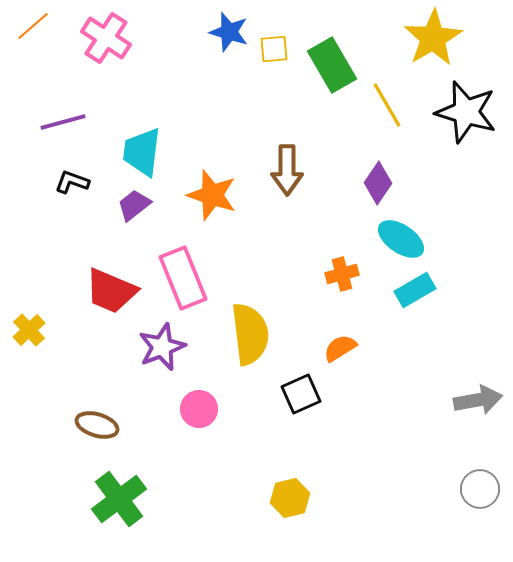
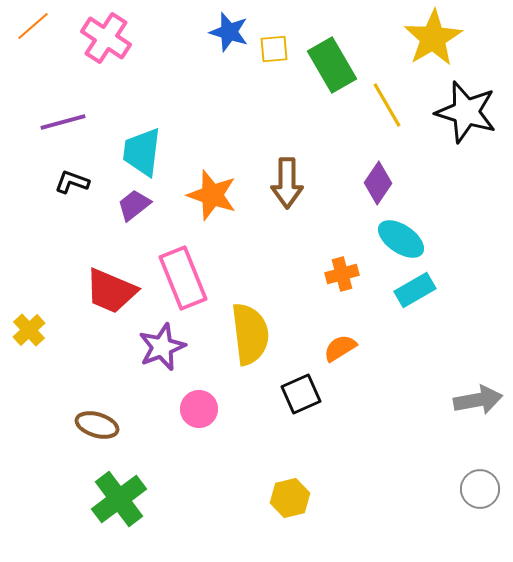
brown arrow: moved 13 px down
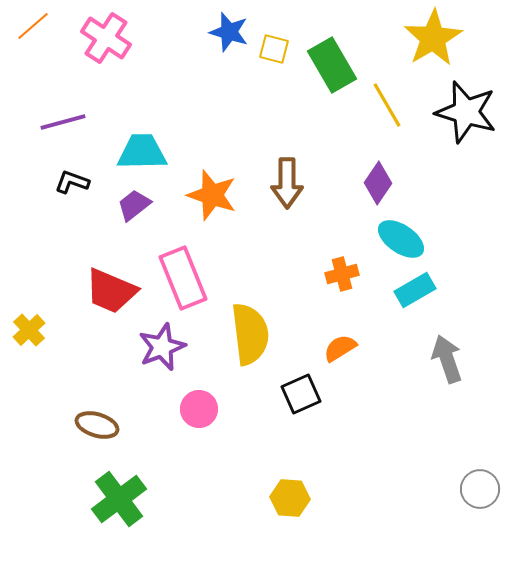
yellow square: rotated 20 degrees clockwise
cyan trapezoid: rotated 82 degrees clockwise
gray arrow: moved 31 px left, 41 px up; rotated 99 degrees counterclockwise
yellow hexagon: rotated 18 degrees clockwise
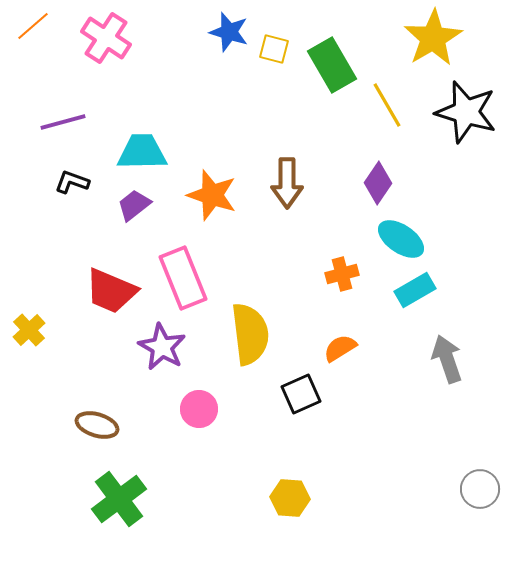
purple star: rotated 21 degrees counterclockwise
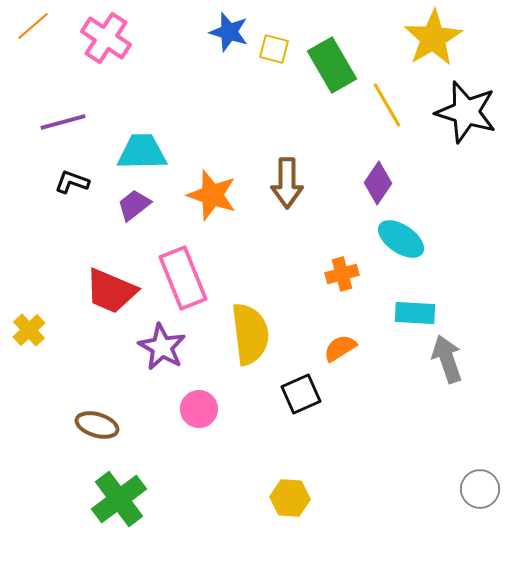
cyan rectangle: moved 23 px down; rotated 33 degrees clockwise
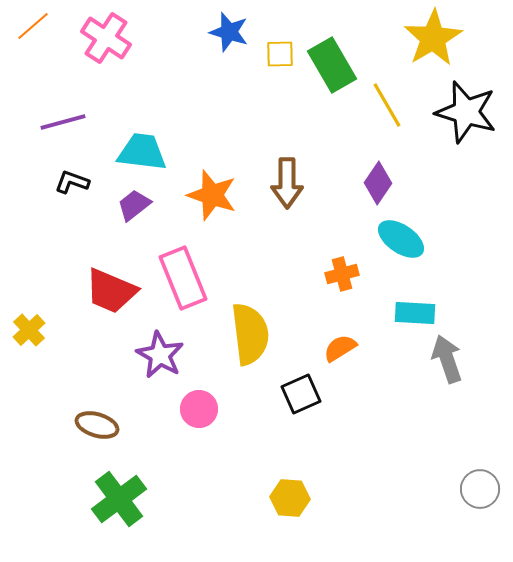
yellow square: moved 6 px right, 5 px down; rotated 16 degrees counterclockwise
cyan trapezoid: rotated 8 degrees clockwise
purple star: moved 2 px left, 8 px down
